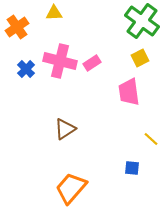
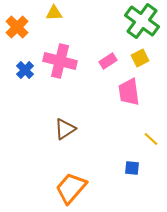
orange cross: rotated 10 degrees counterclockwise
pink rectangle: moved 16 px right, 2 px up
blue cross: moved 1 px left, 1 px down
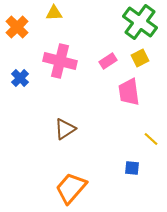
green cross: moved 2 px left, 1 px down
blue cross: moved 5 px left, 8 px down
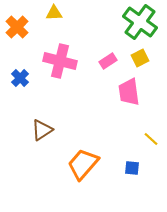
brown triangle: moved 23 px left, 1 px down
orange trapezoid: moved 12 px right, 24 px up
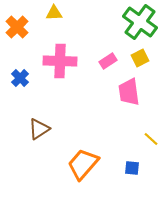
pink cross: rotated 12 degrees counterclockwise
brown triangle: moved 3 px left, 1 px up
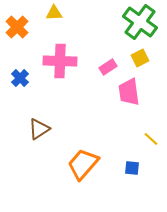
pink rectangle: moved 6 px down
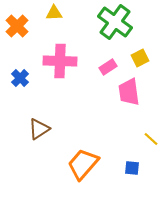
green cross: moved 25 px left
orange cross: moved 1 px up
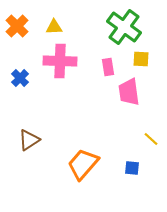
yellow triangle: moved 14 px down
green cross: moved 9 px right, 5 px down
yellow square: moved 1 px right, 1 px down; rotated 30 degrees clockwise
pink rectangle: rotated 66 degrees counterclockwise
brown triangle: moved 10 px left, 11 px down
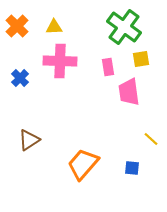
yellow square: rotated 12 degrees counterclockwise
